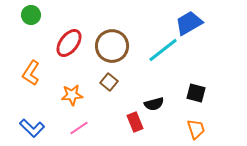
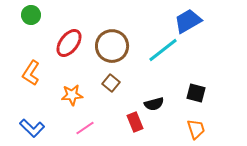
blue trapezoid: moved 1 px left, 2 px up
brown square: moved 2 px right, 1 px down
pink line: moved 6 px right
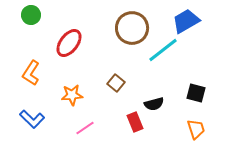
blue trapezoid: moved 2 px left
brown circle: moved 20 px right, 18 px up
brown square: moved 5 px right
blue L-shape: moved 9 px up
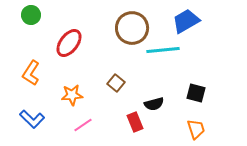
cyan line: rotated 32 degrees clockwise
pink line: moved 2 px left, 3 px up
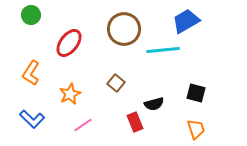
brown circle: moved 8 px left, 1 px down
orange star: moved 2 px left, 1 px up; rotated 20 degrees counterclockwise
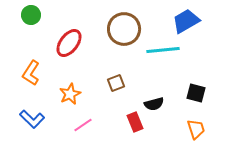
brown square: rotated 30 degrees clockwise
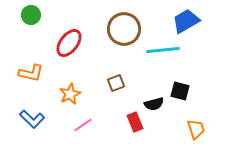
orange L-shape: rotated 110 degrees counterclockwise
black square: moved 16 px left, 2 px up
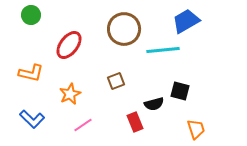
red ellipse: moved 2 px down
brown square: moved 2 px up
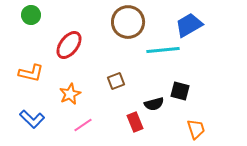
blue trapezoid: moved 3 px right, 4 px down
brown circle: moved 4 px right, 7 px up
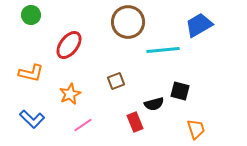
blue trapezoid: moved 10 px right
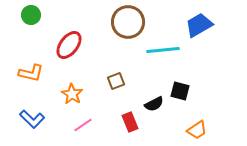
orange star: moved 2 px right; rotated 15 degrees counterclockwise
black semicircle: rotated 12 degrees counterclockwise
red rectangle: moved 5 px left
orange trapezoid: moved 1 px right, 1 px down; rotated 75 degrees clockwise
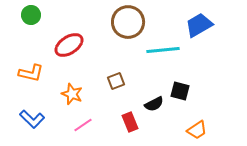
red ellipse: rotated 20 degrees clockwise
orange star: rotated 10 degrees counterclockwise
